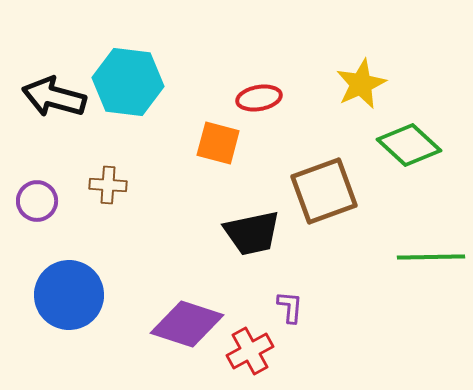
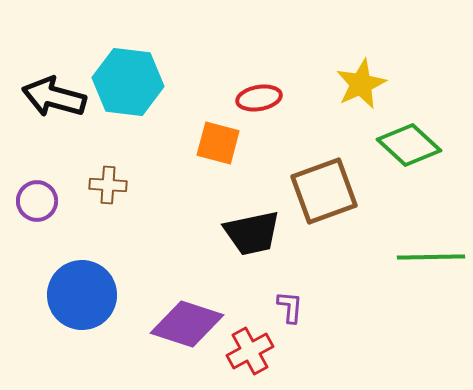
blue circle: moved 13 px right
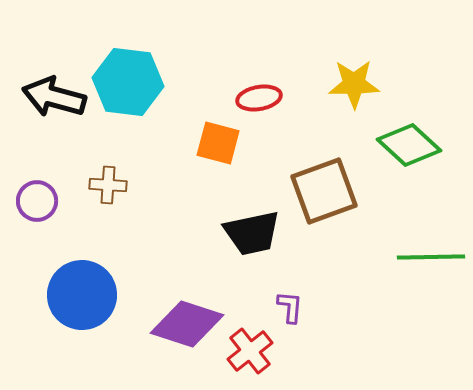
yellow star: moved 7 px left; rotated 24 degrees clockwise
red cross: rotated 9 degrees counterclockwise
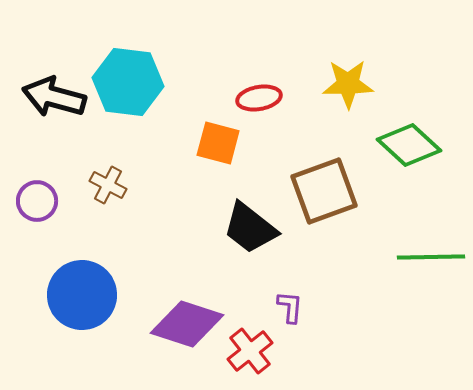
yellow star: moved 6 px left
brown cross: rotated 24 degrees clockwise
black trapezoid: moved 2 px left, 5 px up; rotated 50 degrees clockwise
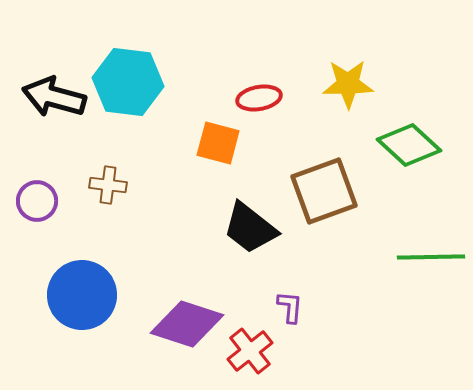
brown cross: rotated 21 degrees counterclockwise
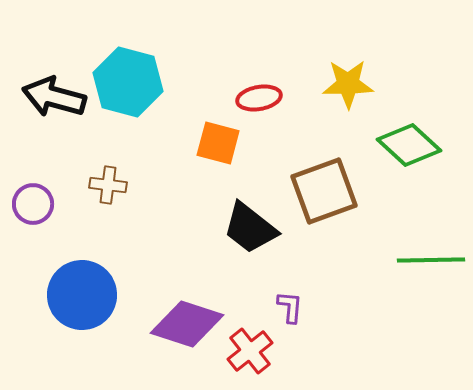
cyan hexagon: rotated 8 degrees clockwise
purple circle: moved 4 px left, 3 px down
green line: moved 3 px down
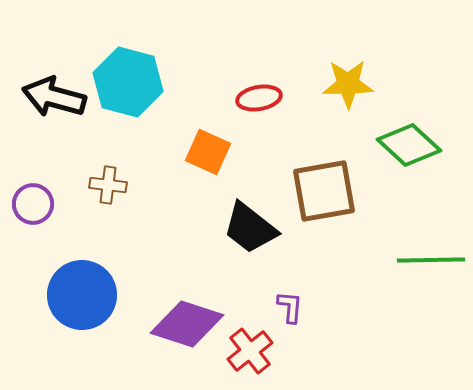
orange square: moved 10 px left, 9 px down; rotated 9 degrees clockwise
brown square: rotated 10 degrees clockwise
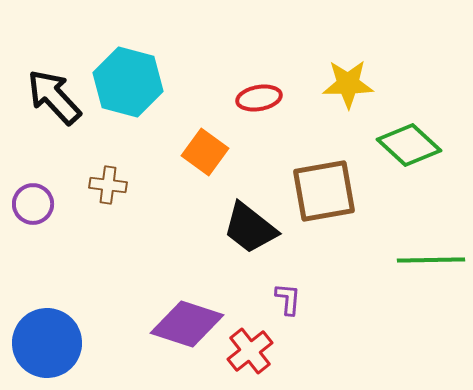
black arrow: rotated 32 degrees clockwise
orange square: moved 3 px left; rotated 12 degrees clockwise
blue circle: moved 35 px left, 48 px down
purple L-shape: moved 2 px left, 8 px up
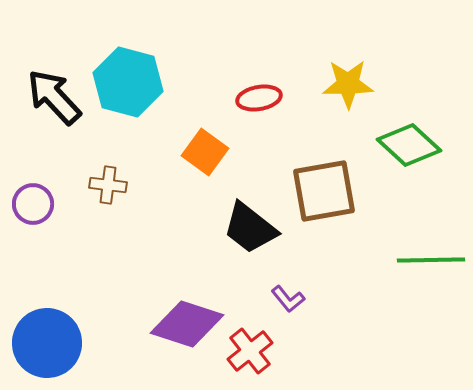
purple L-shape: rotated 136 degrees clockwise
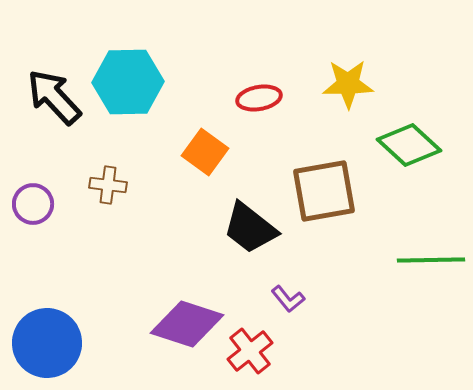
cyan hexagon: rotated 16 degrees counterclockwise
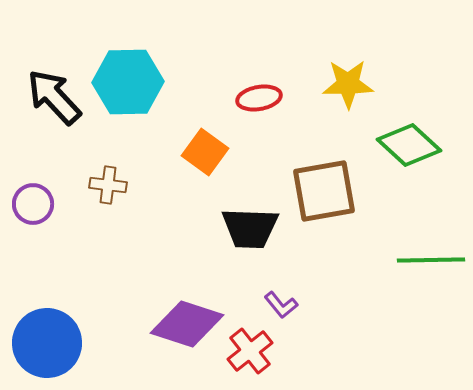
black trapezoid: rotated 36 degrees counterclockwise
purple L-shape: moved 7 px left, 6 px down
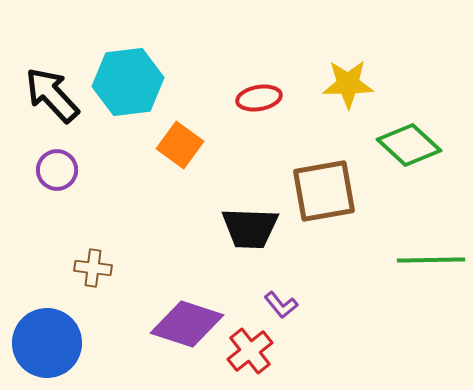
cyan hexagon: rotated 6 degrees counterclockwise
black arrow: moved 2 px left, 2 px up
orange square: moved 25 px left, 7 px up
brown cross: moved 15 px left, 83 px down
purple circle: moved 24 px right, 34 px up
